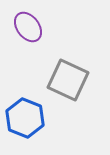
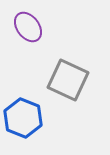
blue hexagon: moved 2 px left
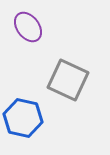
blue hexagon: rotated 9 degrees counterclockwise
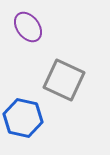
gray square: moved 4 px left
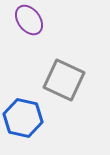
purple ellipse: moved 1 px right, 7 px up
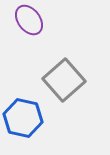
gray square: rotated 24 degrees clockwise
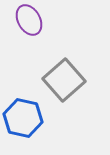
purple ellipse: rotated 8 degrees clockwise
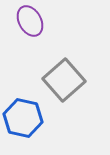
purple ellipse: moved 1 px right, 1 px down
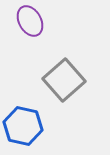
blue hexagon: moved 8 px down
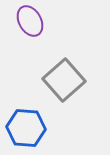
blue hexagon: moved 3 px right, 2 px down; rotated 9 degrees counterclockwise
